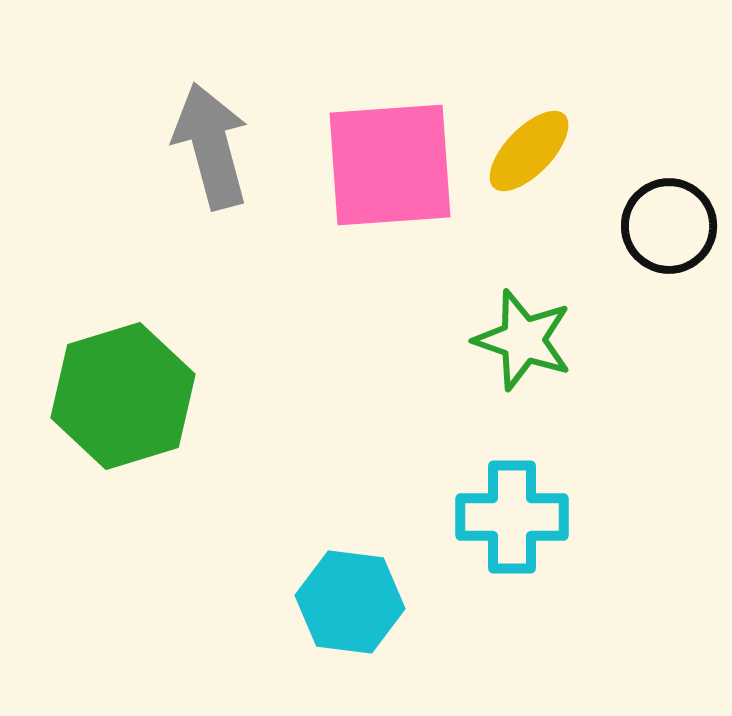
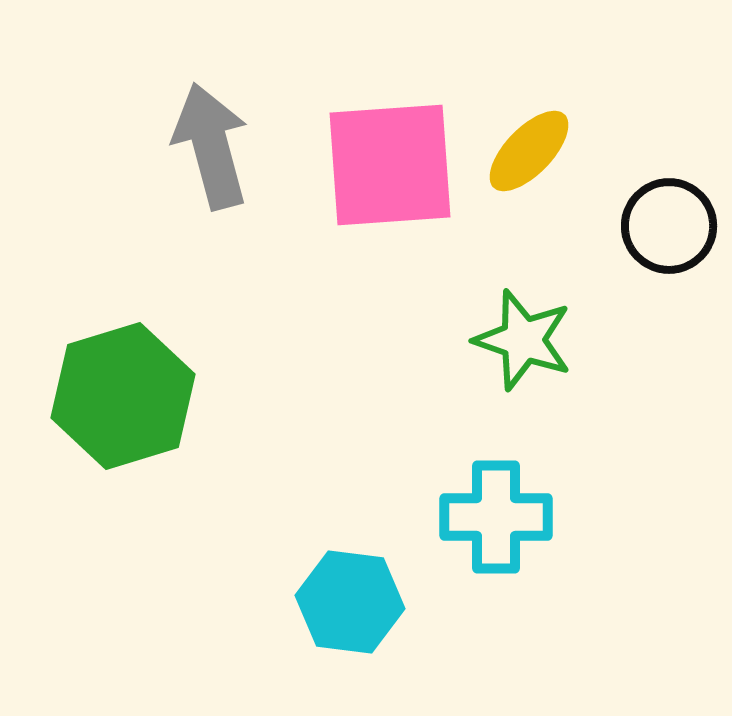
cyan cross: moved 16 px left
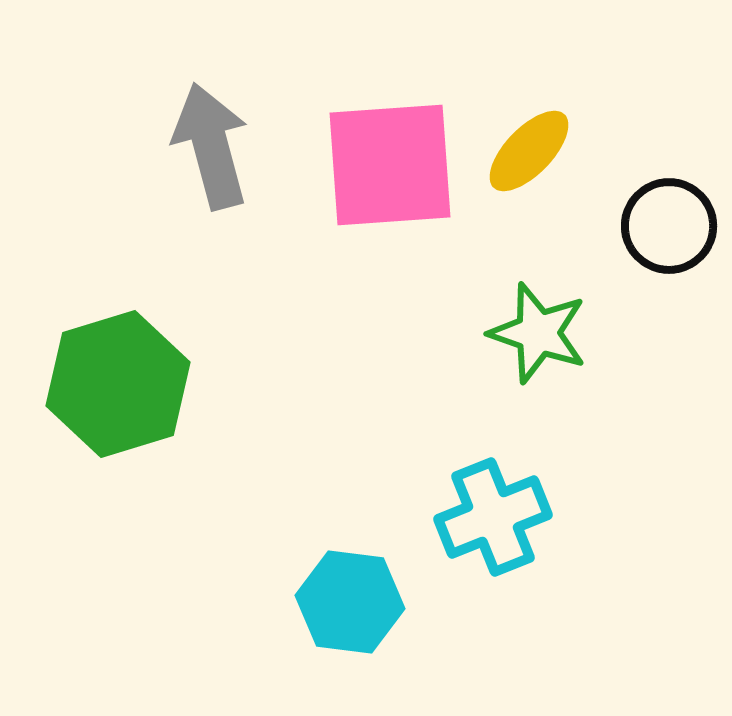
green star: moved 15 px right, 7 px up
green hexagon: moved 5 px left, 12 px up
cyan cross: moved 3 px left; rotated 22 degrees counterclockwise
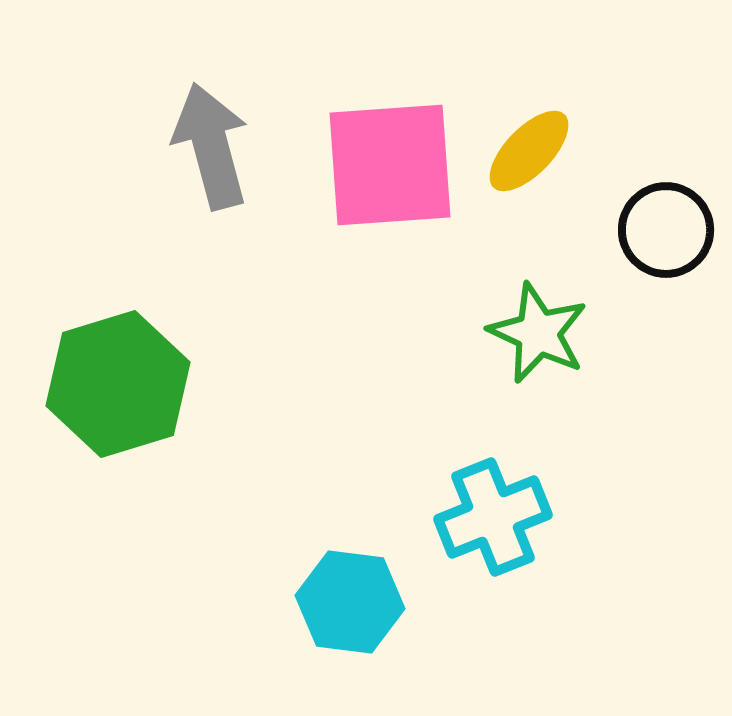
black circle: moved 3 px left, 4 px down
green star: rotated 6 degrees clockwise
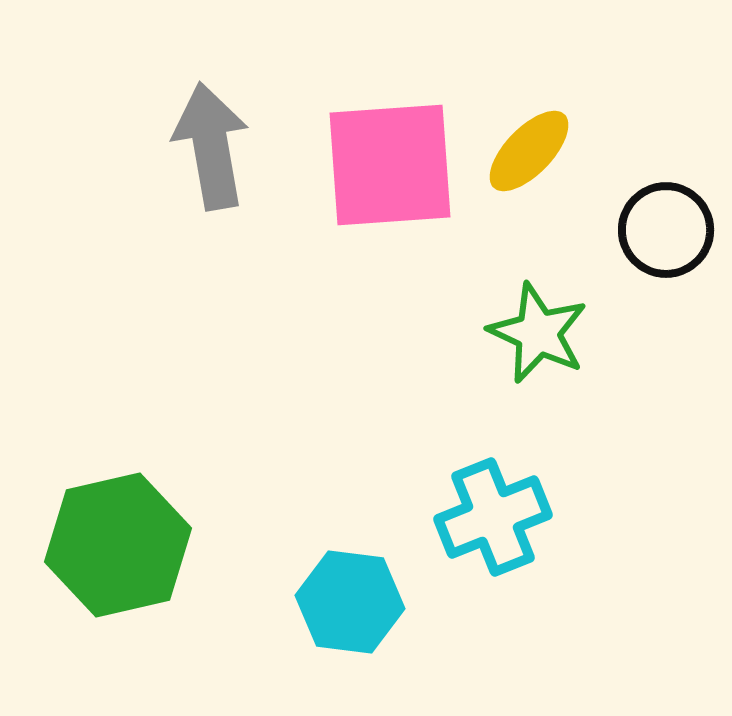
gray arrow: rotated 5 degrees clockwise
green hexagon: moved 161 px down; rotated 4 degrees clockwise
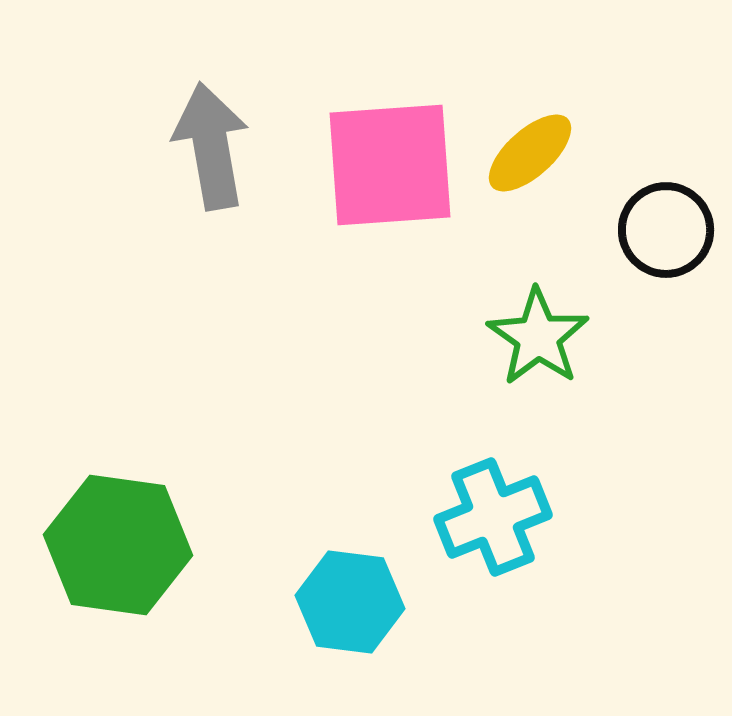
yellow ellipse: moved 1 px right, 2 px down; rotated 4 degrees clockwise
green star: moved 4 px down; rotated 10 degrees clockwise
green hexagon: rotated 21 degrees clockwise
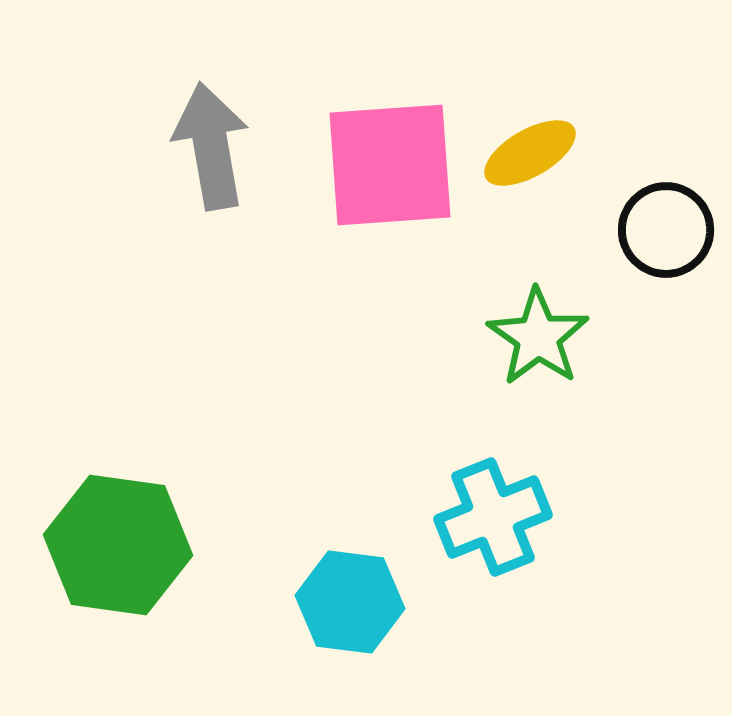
yellow ellipse: rotated 12 degrees clockwise
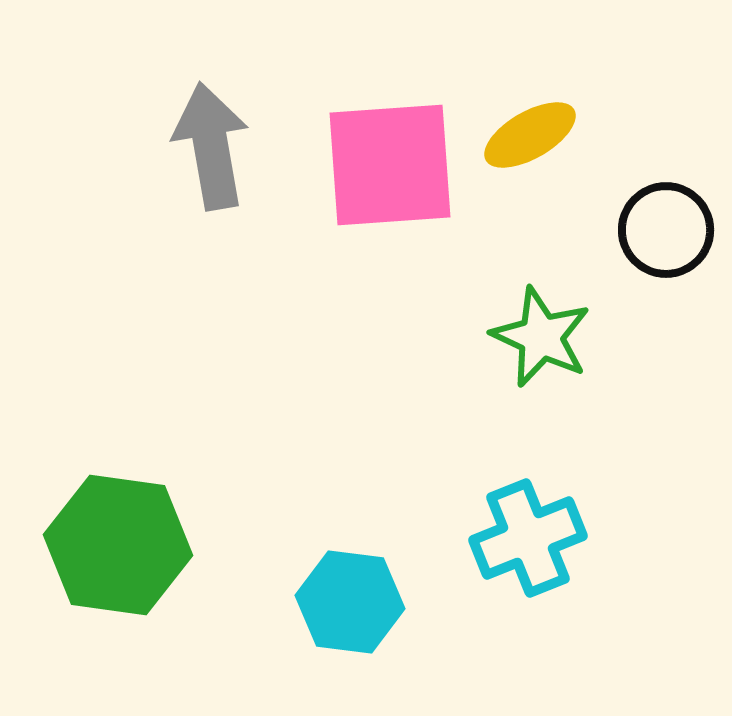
yellow ellipse: moved 18 px up
green star: moved 3 px right; rotated 10 degrees counterclockwise
cyan cross: moved 35 px right, 21 px down
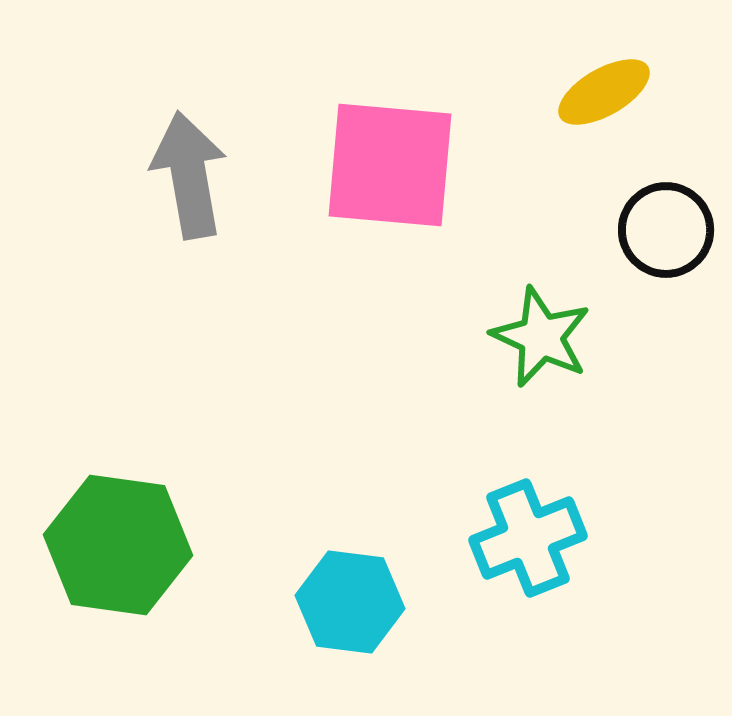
yellow ellipse: moved 74 px right, 43 px up
gray arrow: moved 22 px left, 29 px down
pink square: rotated 9 degrees clockwise
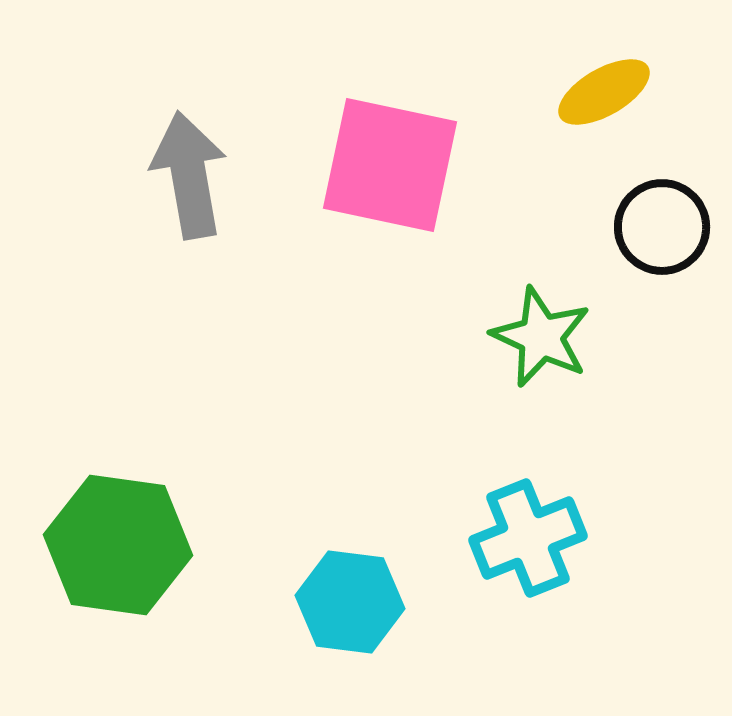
pink square: rotated 7 degrees clockwise
black circle: moved 4 px left, 3 px up
